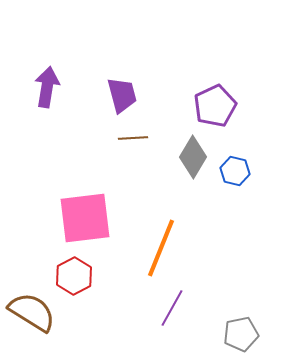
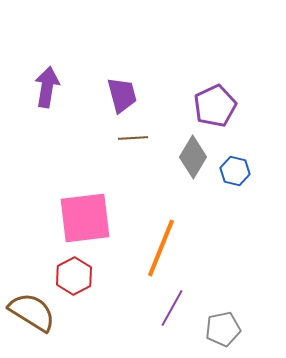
gray pentagon: moved 18 px left, 5 px up
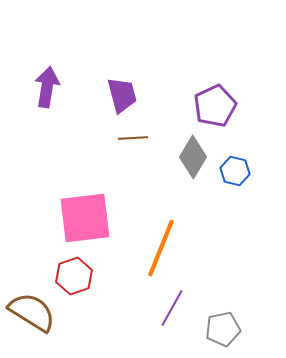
red hexagon: rotated 9 degrees clockwise
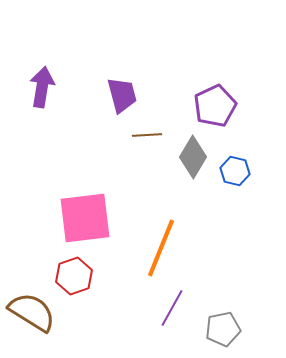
purple arrow: moved 5 px left
brown line: moved 14 px right, 3 px up
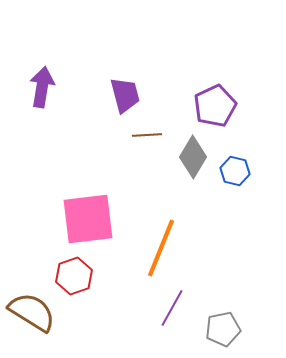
purple trapezoid: moved 3 px right
pink square: moved 3 px right, 1 px down
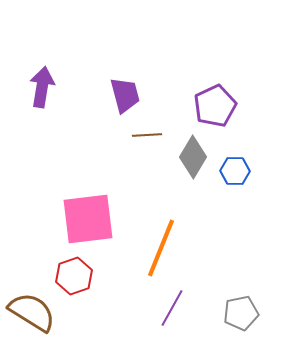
blue hexagon: rotated 12 degrees counterclockwise
gray pentagon: moved 18 px right, 16 px up
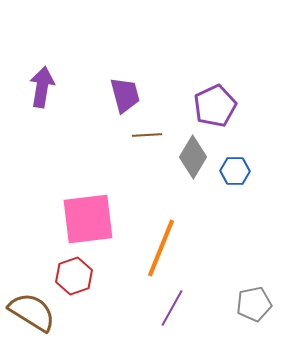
gray pentagon: moved 13 px right, 9 px up
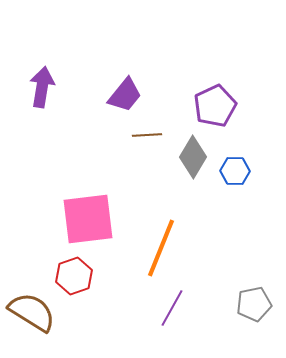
purple trapezoid: rotated 54 degrees clockwise
